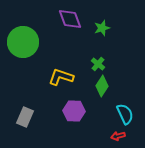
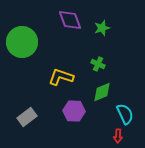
purple diamond: moved 1 px down
green circle: moved 1 px left
green cross: rotated 16 degrees counterclockwise
green diamond: moved 6 px down; rotated 35 degrees clockwise
gray rectangle: moved 2 px right; rotated 30 degrees clockwise
red arrow: rotated 72 degrees counterclockwise
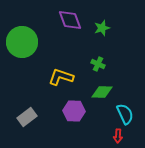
green diamond: rotated 25 degrees clockwise
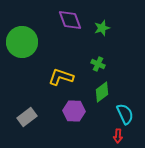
green diamond: rotated 40 degrees counterclockwise
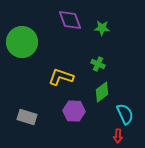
green star: rotated 21 degrees clockwise
gray rectangle: rotated 54 degrees clockwise
